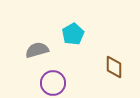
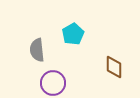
gray semicircle: rotated 80 degrees counterclockwise
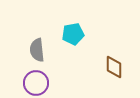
cyan pentagon: rotated 20 degrees clockwise
purple circle: moved 17 px left
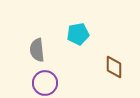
cyan pentagon: moved 5 px right
purple circle: moved 9 px right
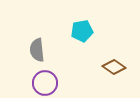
cyan pentagon: moved 4 px right, 3 px up
brown diamond: rotated 55 degrees counterclockwise
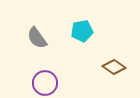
gray semicircle: moved 12 px up; rotated 30 degrees counterclockwise
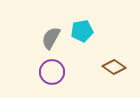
gray semicircle: moved 14 px right; rotated 65 degrees clockwise
purple circle: moved 7 px right, 11 px up
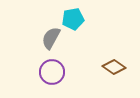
cyan pentagon: moved 9 px left, 12 px up
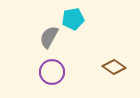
gray semicircle: moved 2 px left, 1 px up
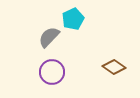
cyan pentagon: rotated 15 degrees counterclockwise
gray semicircle: rotated 15 degrees clockwise
